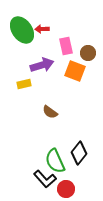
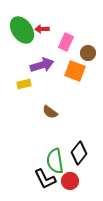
pink rectangle: moved 4 px up; rotated 36 degrees clockwise
green semicircle: rotated 15 degrees clockwise
black L-shape: rotated 15 degrees clockwise
red circle: moved 4 px right, 8 px up
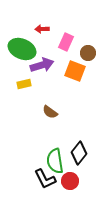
green ellipse: moved 19 px down; rotated 32 degrees counterclockwise
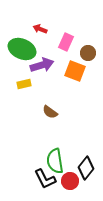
red arrow: moved 2 px left; rotated 24 degrees clockwise
black diamond: moved 7 px right, 15 px down
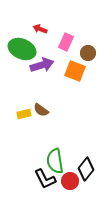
yellow rectangle: moved 30 px down
brown semicircle: moved 9 px left, 2 px up
black diamond: moved 1 px down
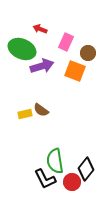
purple arrow: moved 1 px down
yellow rectangle: moved 1 px right
red circle: moved 2 px right, 1 px down
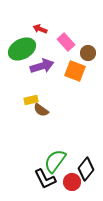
pink rectangle: rotated 66 degrees counterclockwise
green ellipse: rotated 52 degrees counterclockwise
yellow rectangle: moved 6 px right, 14 px up
green semicircle: rotated 45 degrees clockwise
